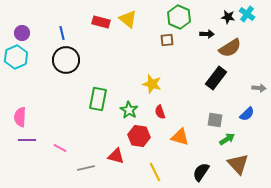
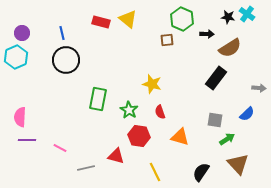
green hexagon: moved 3 px right, 2 px down
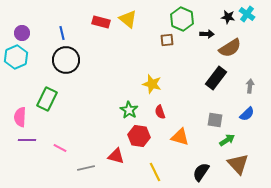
gray arrow: moved 9 px left, 2 px up; rotated 88 degrees counterclockwise
green rectangle: moved 51 px left; rotated 15 degrees clockwise
green arrow: moved 1 px down
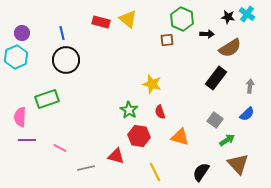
green rectangle: rotated 45 degrees clockwise
gray square: rotated 28 degrees clockwise
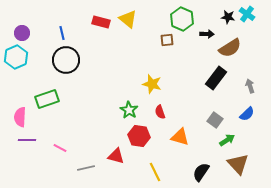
gray arrow: rotated 24 degrees counterclockwise
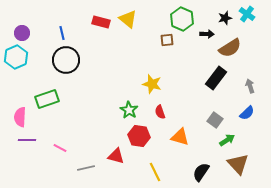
black star: moved 3 px left, 1 px down; rotated 24 degrees counterclockwise
blue semicircle: moved 1 px up
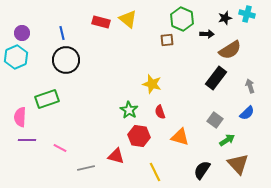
cyan cross: rotated 21 degrees counterclockwise
brown semicircle: moved 2 px down
black semicircle: moved 1 px right, 2 px up
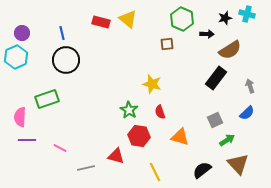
brown square: moved 4 px down
gray square: rotated 28 degrees clockwise
black semicircle: rotated 18 degrees clockwise
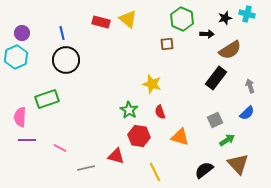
black semicircle: moved 2 px right
